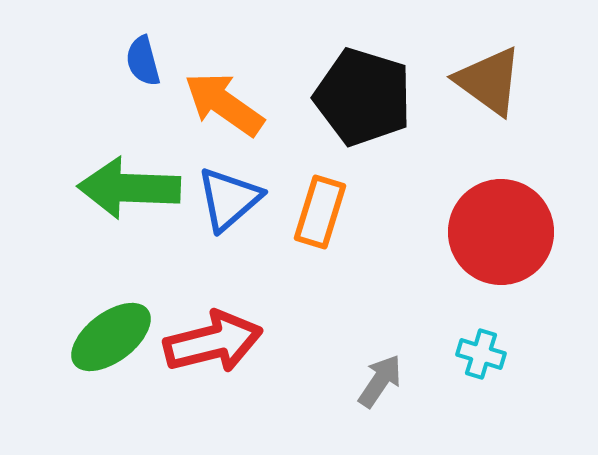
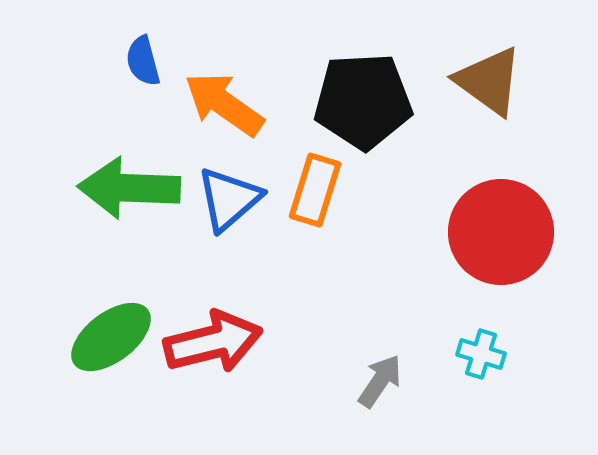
black pentagon: moved 4 px down; rotated 20 degrees counterclockwise
orange rectangle: moved 5 px left, 22 px up
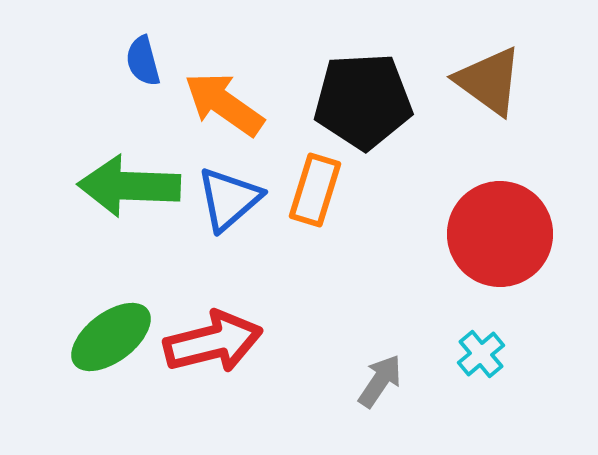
green arrow: moved 2 px up
red circle: moved 1 px left, 2 px down
cyan cross: rotated 33 degrees clockwise
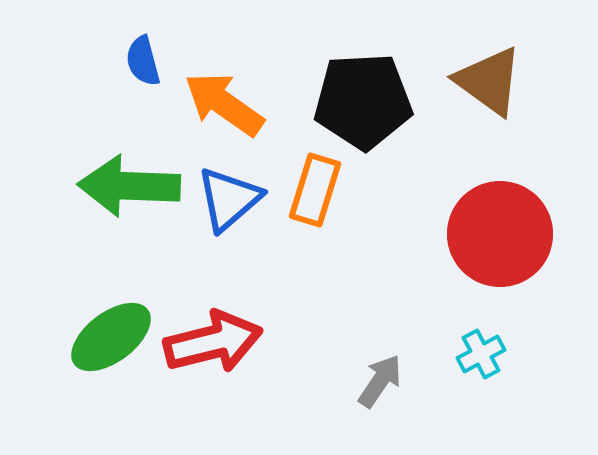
cyan cross: rotated 12 degrees clockwise
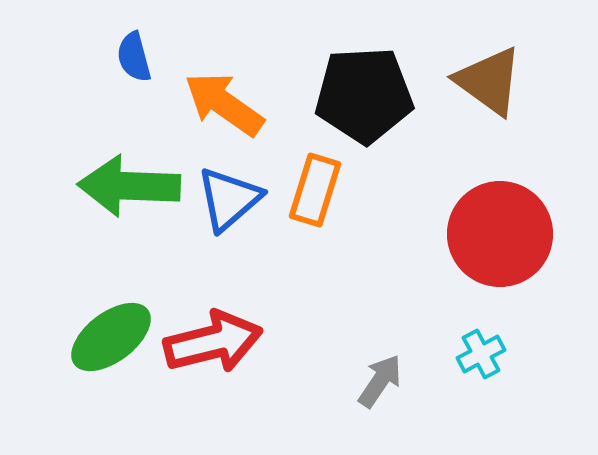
blue semicircle: moved 9 px left, 4 px up
black pentagon: moved 1 px right, 6 px up
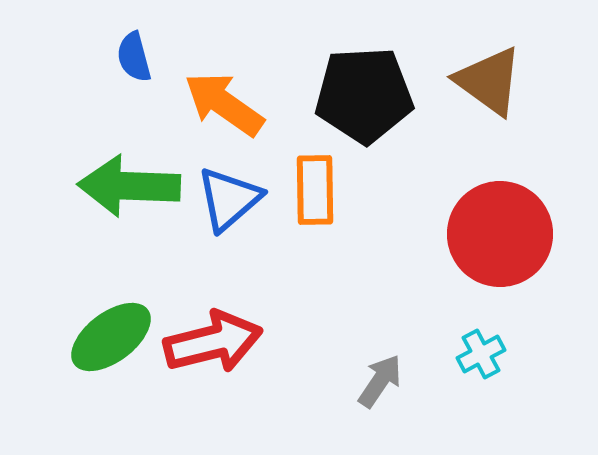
orange rectangle: rotated 18 degrees counterclockwise
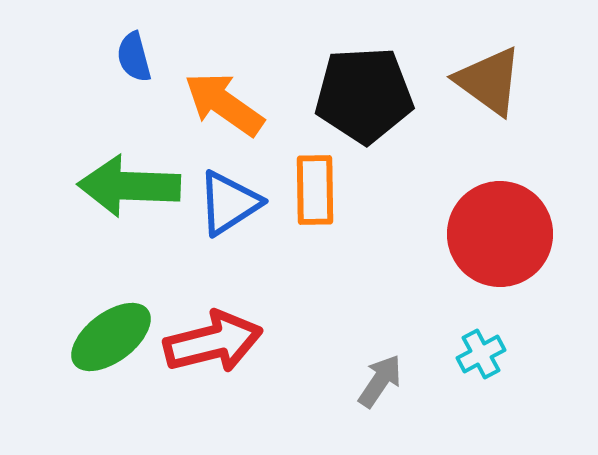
blue triangle: moved 4 px down; rotated 8 degrees clockwise
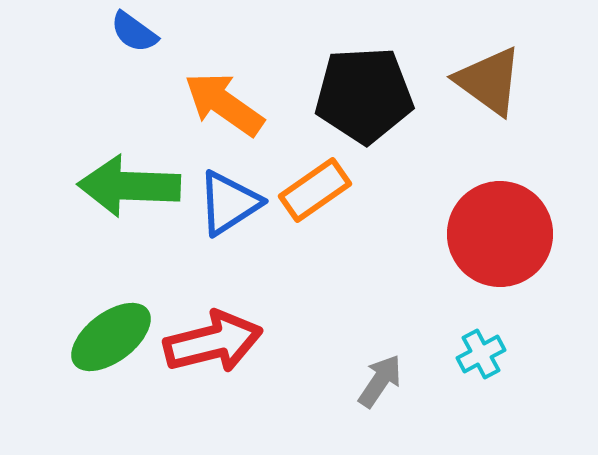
blue semicircle: moved 25 px up; rotated 39 degrees counterclockwise
orange rectangle: rotated 56 degrees clockwise
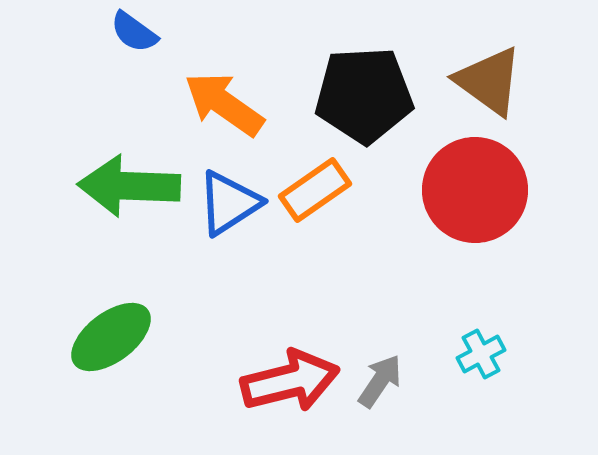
red circle: moved 25 px left, 44 px up
red arrow: moved 77 px right, 39 px down
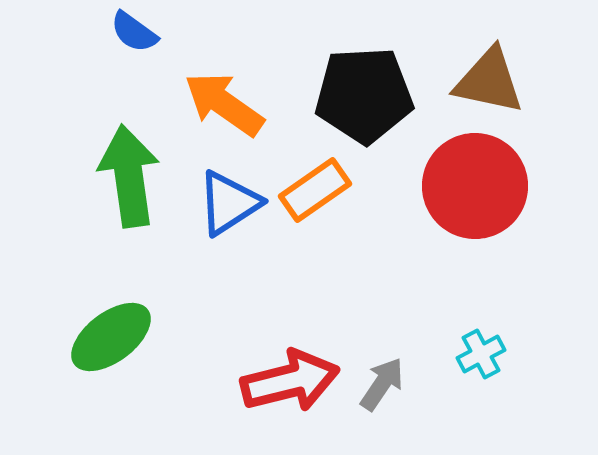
brown triangle: rotated 24 degrees counterclockwise
green arrow: moved 10 px up; rotated 80 degrees clockwise
red circle: moved 4 px up
gray arrow: moved 2 px right, 3 px down
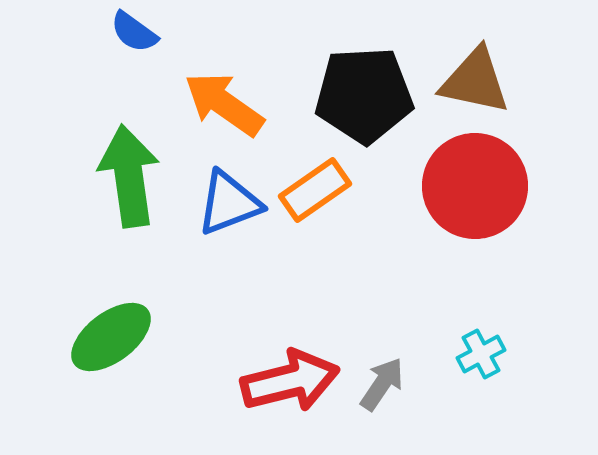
brown triangle: moved 14 px left
blue triangle: rotated 12 degrees clockwise
